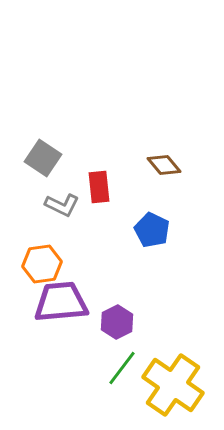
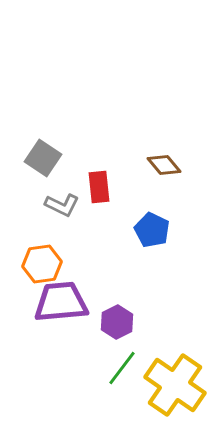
yellow cross: moved 2 px right
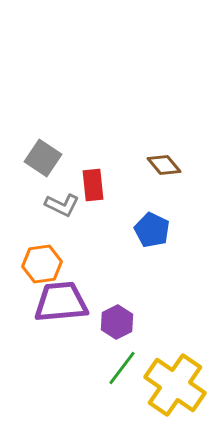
red rectangle: moved 6 px left, 2 px up
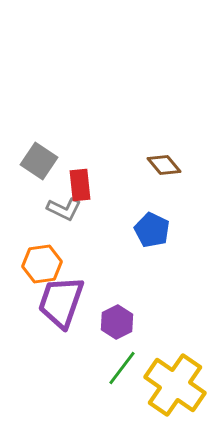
gray square: moved 4 px left, 3 px down
red rectangle: moved 13 px left
gray L-shape: moved 2 px right, 4 px down
purple trapezoid: rotated 66 degrees counterclockwise
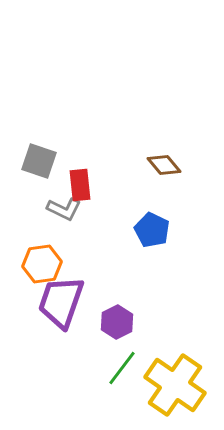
gray square: rotated 15 degrees counterclockwise
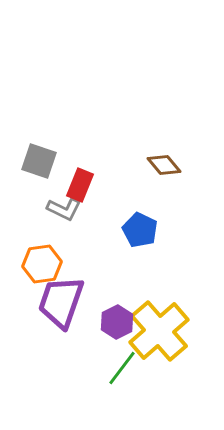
red rectangle: rotated 28 degrees clockwise
blue pentagon: moved 12 px left
yellow cross: moved 16 px left, 54 px up; rotated 14 degrees clockwise
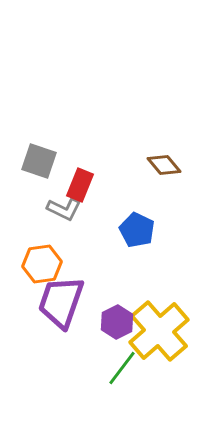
blue pentagon: moved 3 px left
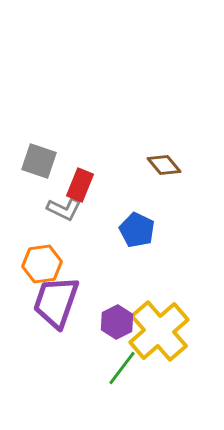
purple trapezoid: moved 5 px left
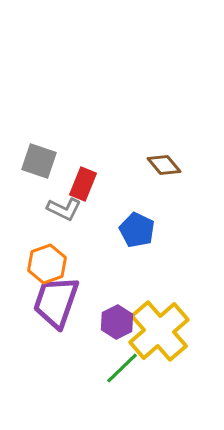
red rectangle: moved 3 px right, 1 px up
orange hexagon: moved 5 px right; rotated 12 degrees counterclockwise
green line: rotated 9 degrees clockwise
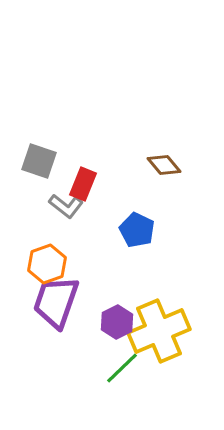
gray L-shape: moved 2 px right, 3 px up; rotated 12 degrees clockwise
yellow cross: rotated 18 degrees clockwise
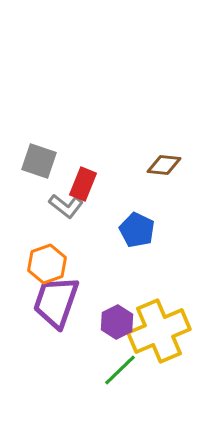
brown diamond: rotated 44 degrees counterclockwise
green line: moved 2 px left, 2 px down
